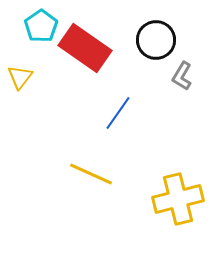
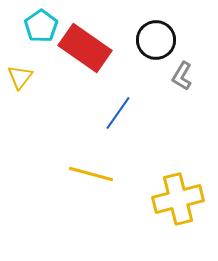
yellow line: rotated 9 degrees counterclockwise
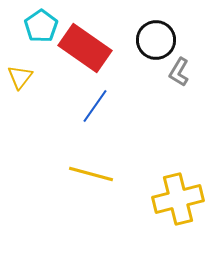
gray L-shape: moved 3 px left, 4 px up
blue line: moved 23 px left, 7 px up
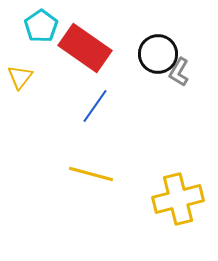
black circle: moved 2 px right, 14 px down
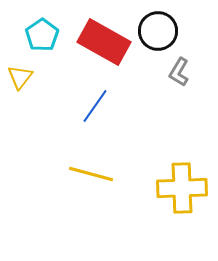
cyan pentagon: moved 1 px right, 9 px down
red rectangle: moved 19 px right, 6 px up; rotated 6 degrees counterclockwise
black circle: moved 23 px up
yellow cross: moved 4 px right, 11 px up; rotated 12 degrees clockwise
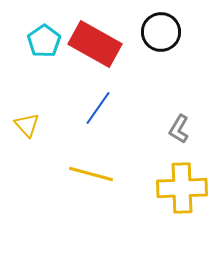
black circle: moved 3 px right, 1 px down
cyan pentagon: moved 2 px right, 6 px down
red rectangle: moved 9 px left, 2 px down
gray L-shape: moved 57 px down
yellow triangle: moved 7 px right, 48 px down; rotated 20 degrees counterclockwise
blue line: moved 3 px right, 2 px down
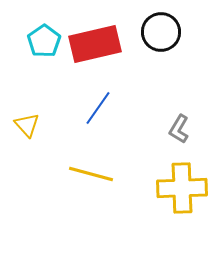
red rectangle: rotated 42 degrees counterclockwise
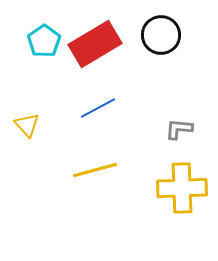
black circle: moved 3 px down
red rectangle: rotated 18 degrees counterclockwise
blue line: rotated 27 degrees clockwise
gray L-shape: rotated 64 degrees clockwise
yellow line: moved 4 px right, 4 px up; rotated 30 degrees counterclockwise
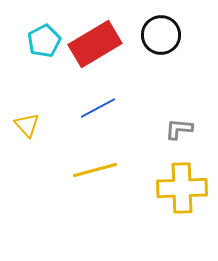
cyan pentagon: rotated 8 degrees clockwise
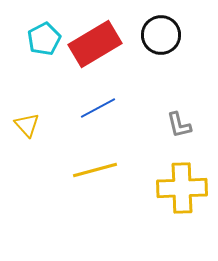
cyan pentagon: moved 2 px up
gray L-shape: moved 4 px up; rotated 108 degrees counterclockwise
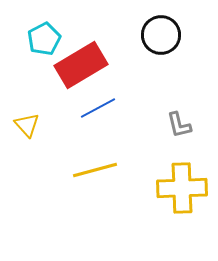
red rectangle: moved 14 px left, 21 px down
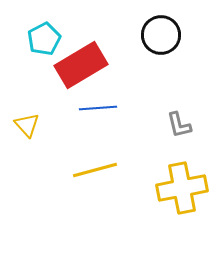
blue line: rotated 24 degrees clockwise
yellow cross: rotated 9 degrees counterclockwise
